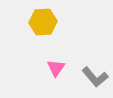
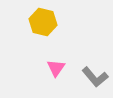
yellow hexagon: rotated 16 degrees clockwise
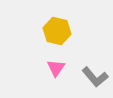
yellow hexagon: moved 14 px right, 9 px down
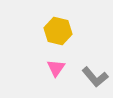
yellow hexagon: moved 1 px right
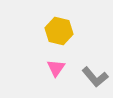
yellow hexagon: moved 1 px right
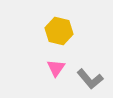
gray L-shape: moved 5 px left, 2 px down
